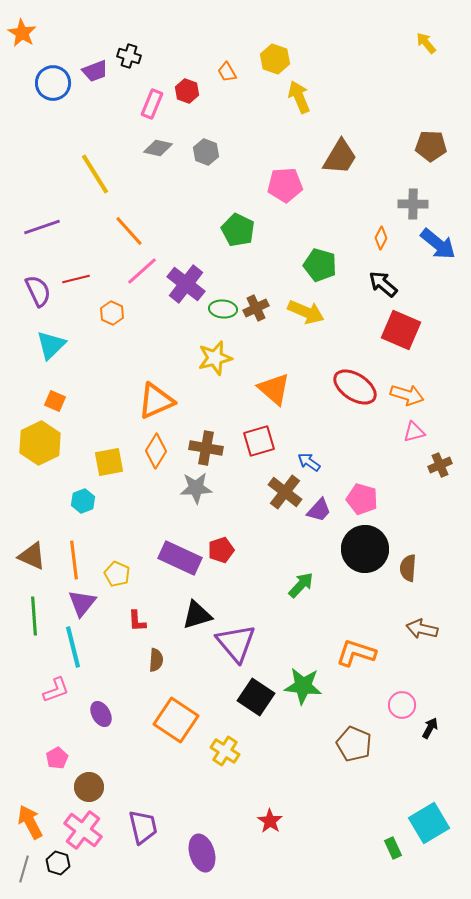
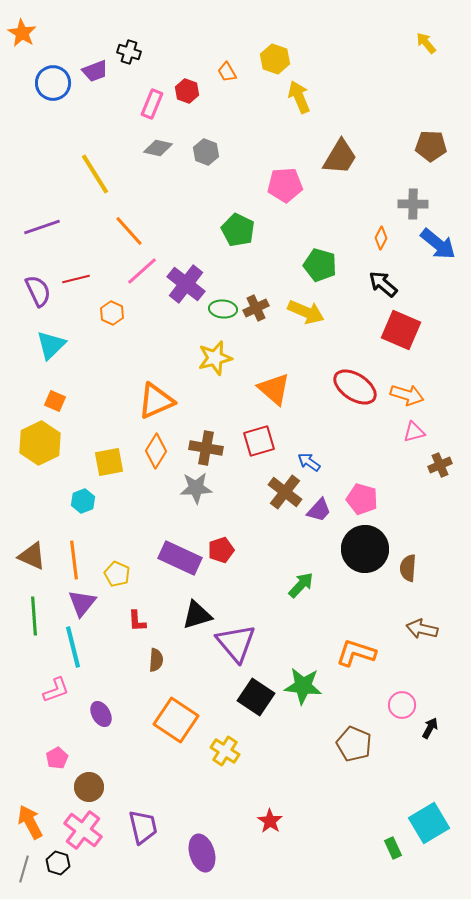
black cross at (129, 56): moved 4 px up
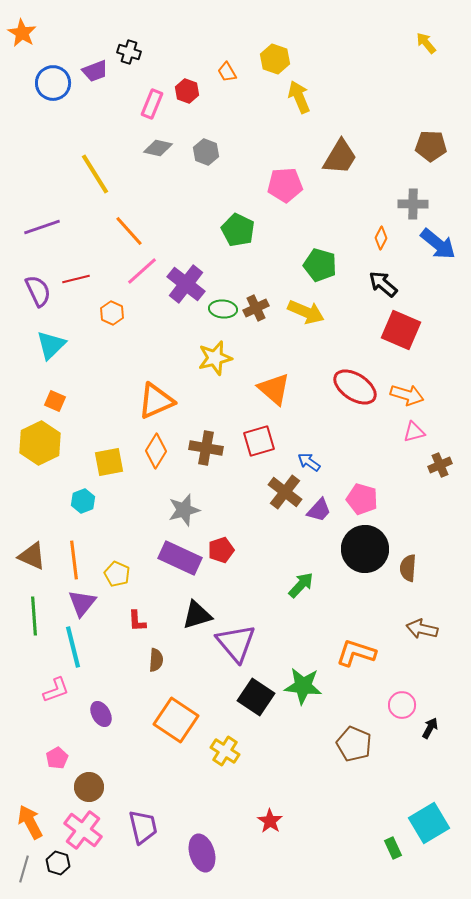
gray star at (196, 488): moved 12 px left, 22 px down; rotated 12 degrees counterclockwise
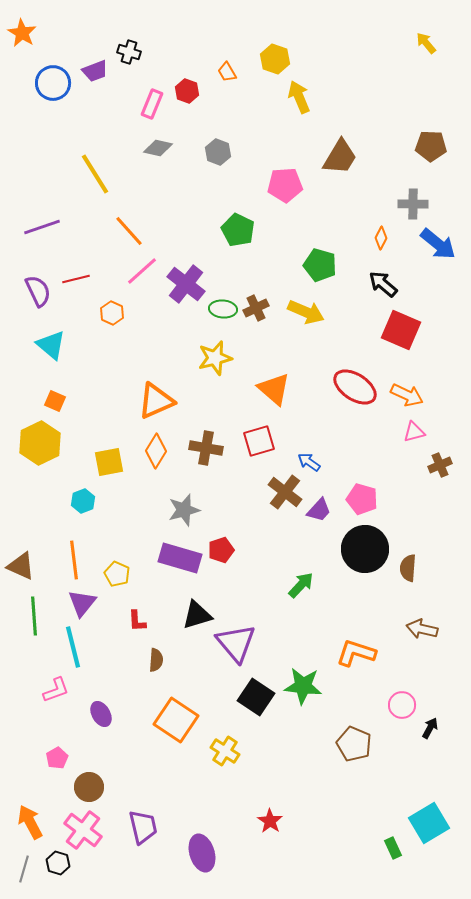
gray hexagon at (206, 152): moved 12 px right
cyan triangle at (51, 345): rotated 36 degrees counterclockwise
orange arrow at (407, 395): rotated 8 degrees clockwise
brown triangle at (32, 556): moved 11 px left, 10 px down
purple rectangle at (180, 558): rotated 9 degrees counterclockwise
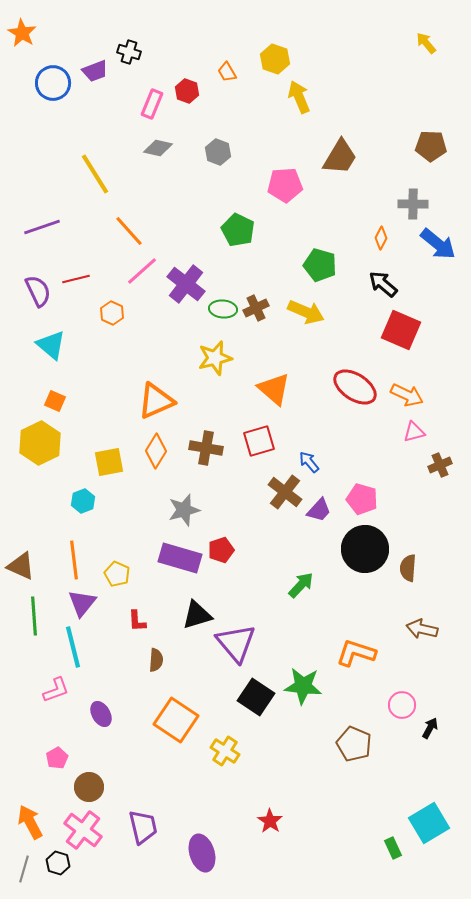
blue arrow at (309, 462): rotated 15 degrees clockwise
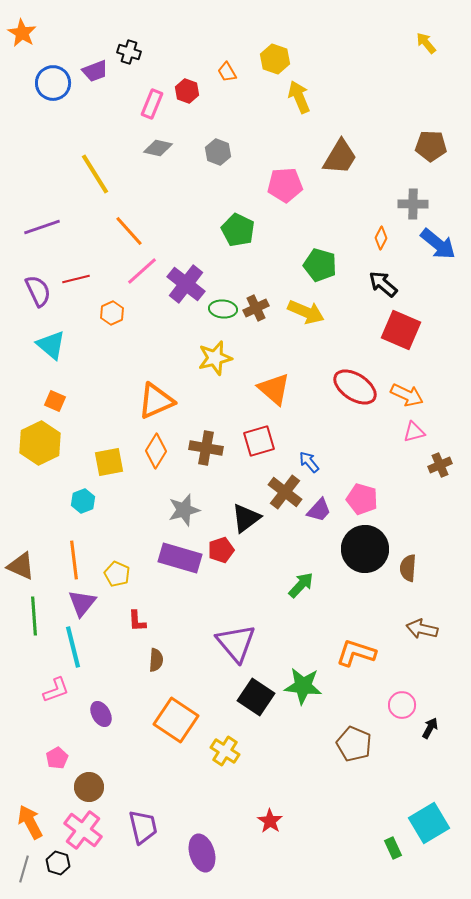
orange hexagon at (112, 313): rotated 10 degrees clockwise
black triangle at (197, 615): moved 49 px right, 97 px up; rotated 20 degrees counterclockwise
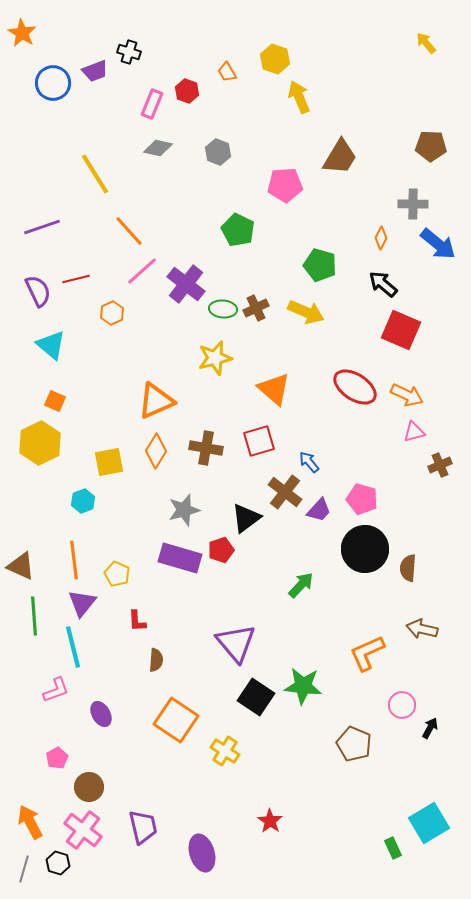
orange L-shape at (356, 653): moved 11 px right; rotated 42 degrees counterclockwise
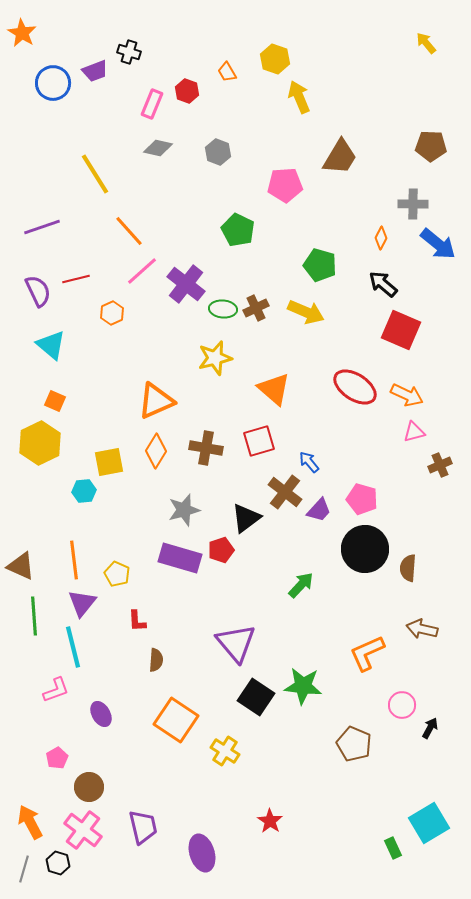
cyan hexagon at (83, 501): moved 1 px right, 10 px up; rotated 15 degrees clockwise
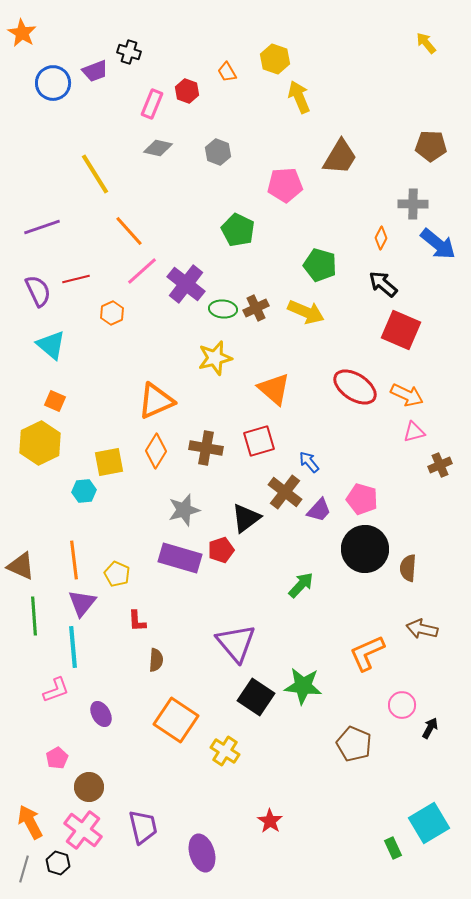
cyan line at (73, 647): rotated 9 degrees clockwise
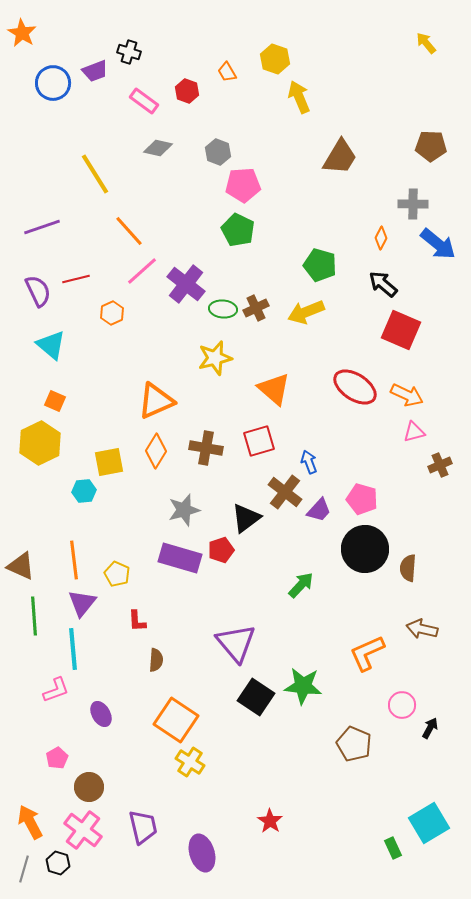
pink rectangle at (152, 104): moved 8 px left, 3 px up; rotated 76 degrees counterclockwise
pink pentagon at (285, 185): moved 42 px left
yellow arrow at (306, 312): rotated 135 degrees clockwise
blue arrow at (309, 462): rotated 20 degrees clockwise
cyan line at (73, 647): moved 2 px down
yellow cross at (225, 751): moved 35 px left, 11 px down
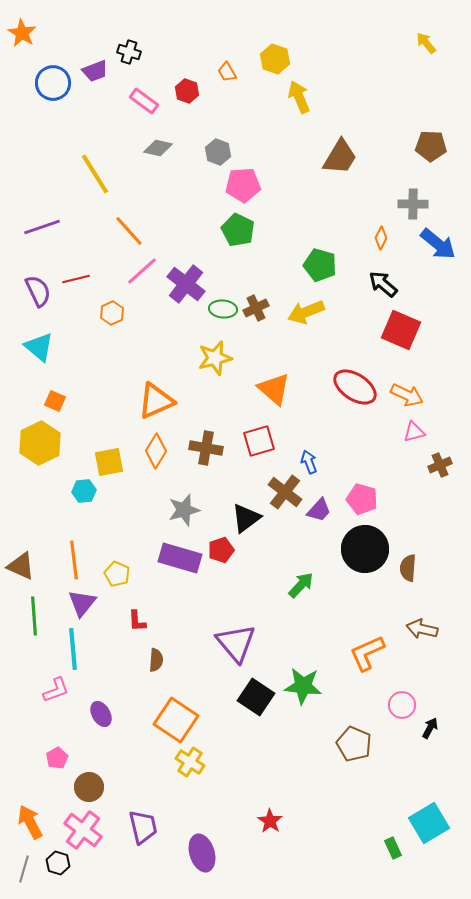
cyan triangle at (51, 345): moved 12 px left, 2 px down
